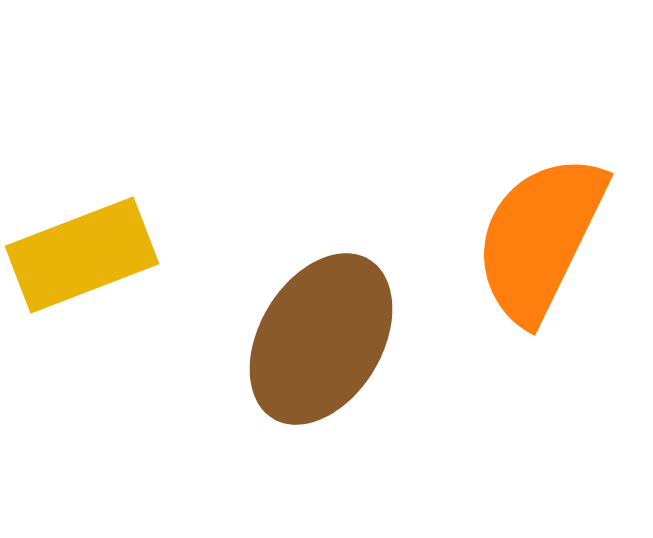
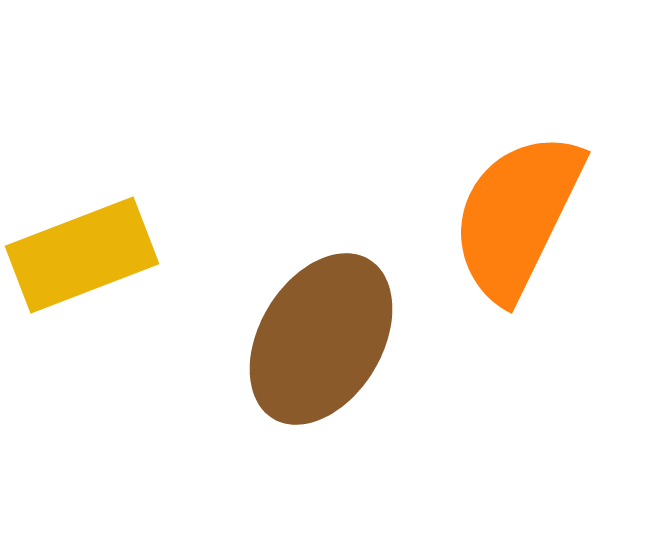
orange semicircle: moved 23 px left, 22 px up
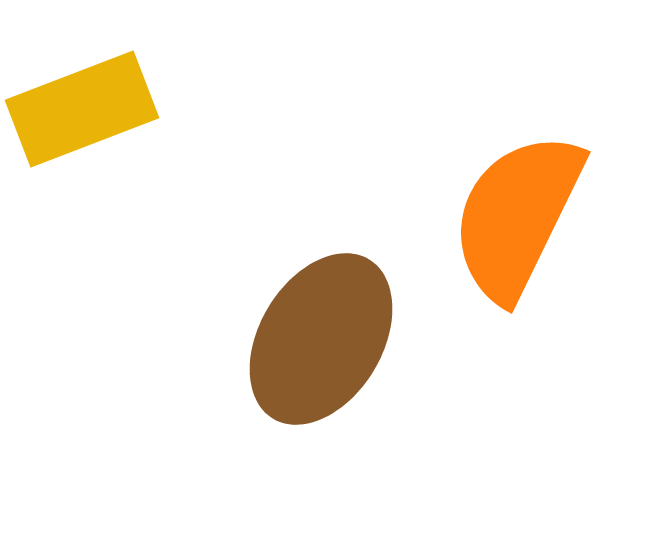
yellow rectangle: moved 146 px up
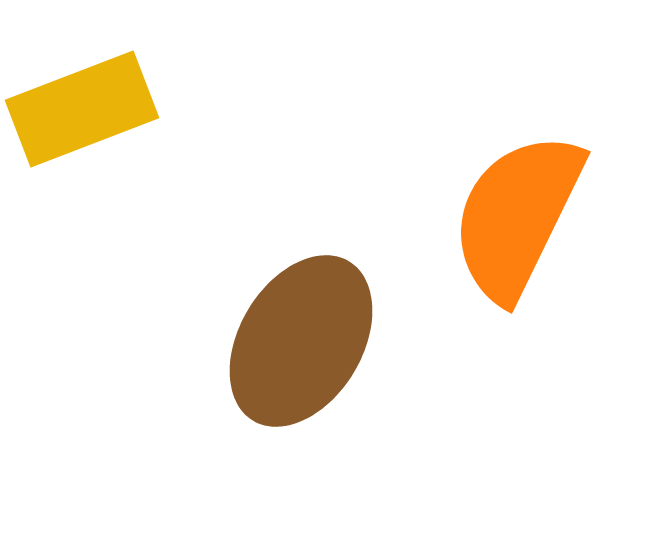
brown ellipse: moved 20 px left, 2 px down
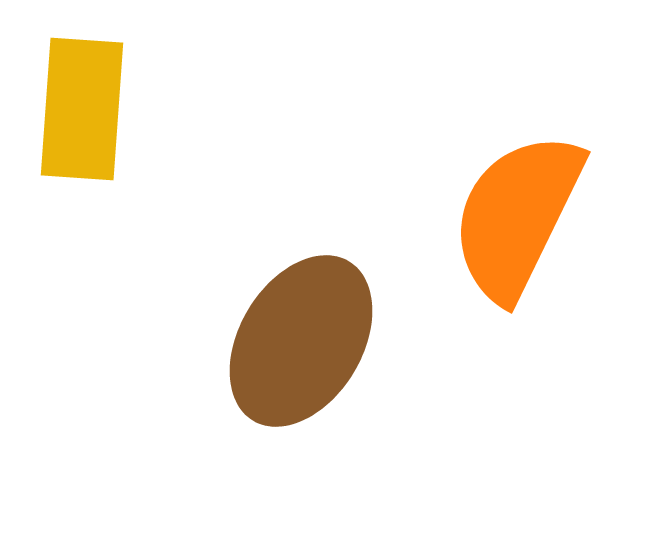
yellow rectangle: rotated 65 degrees counterclockwise
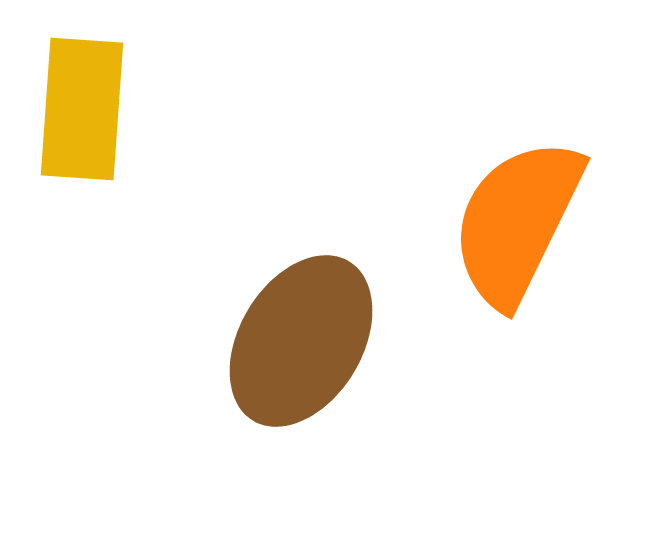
orange semicircle: moved 6 px down
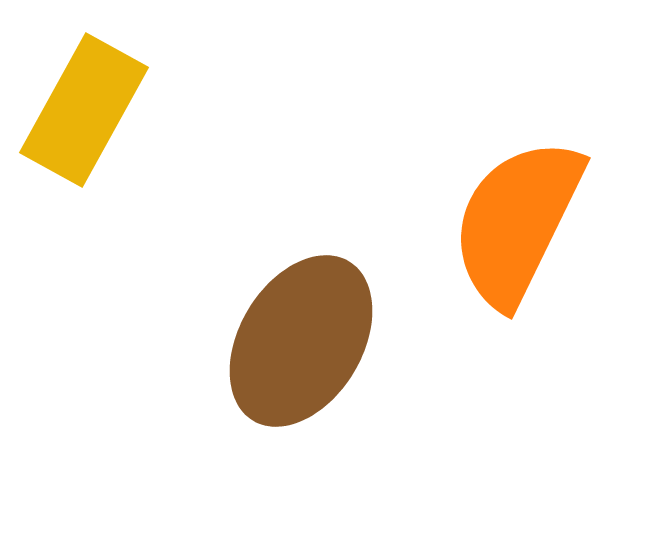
yellow rectangle: moved 2 px right, 1 px down; rotated 25 degrees clockwise
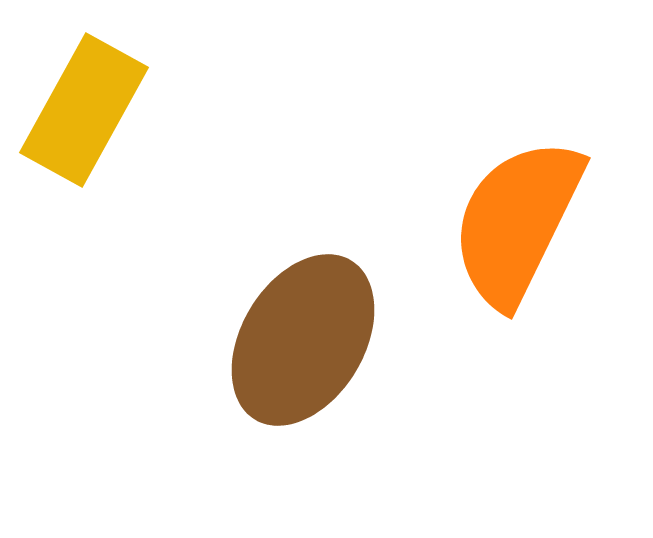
brown ellipse: moved 2 px right, 1 px up
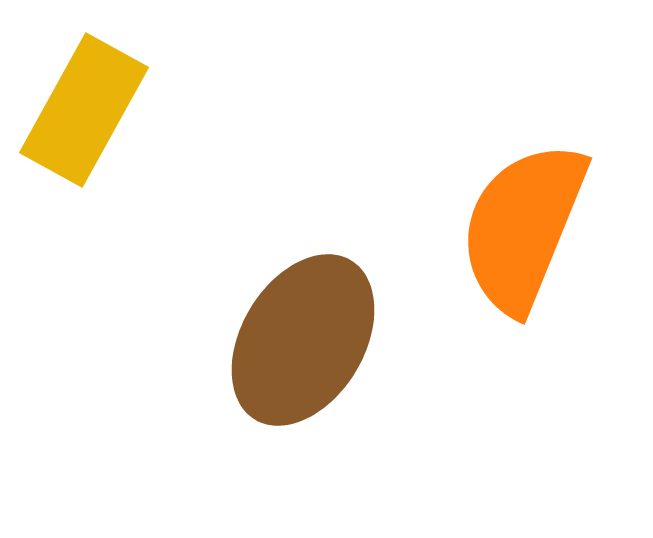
orange semicircle: moved 6 px right, 5 px down; rotated 4 degrees counterclockwise
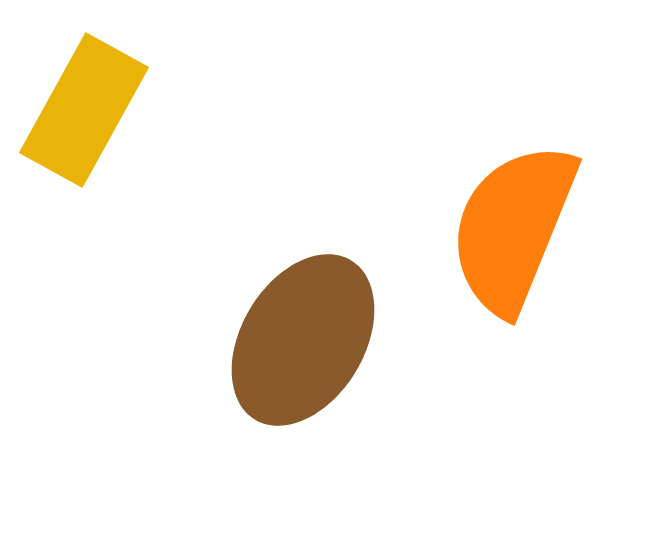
orange semicircle: moved 10 px left, 1 px down
